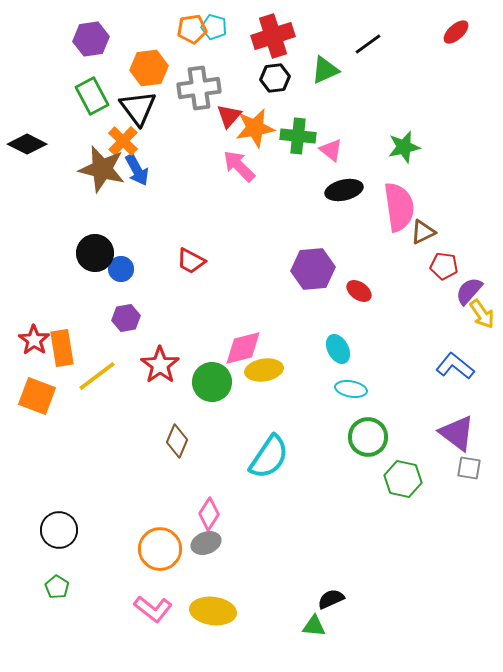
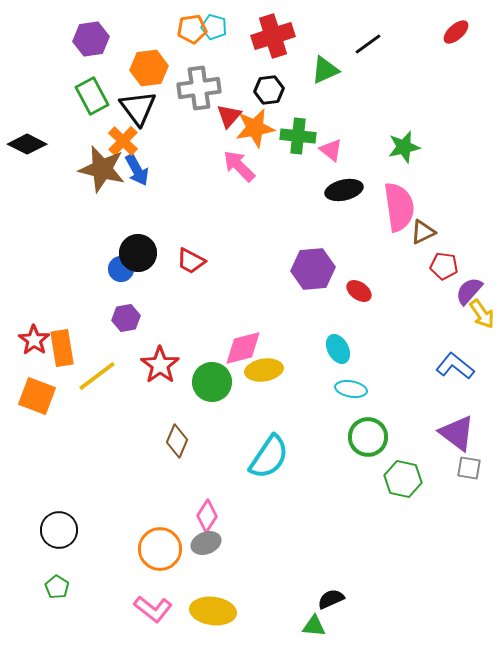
black hexagon at (275, 78): moved 6 px left, 12 px down
black circle at (95, 253): moved 43 px right
pink diamond at (209, 514): moved 2 px left, 2 px down
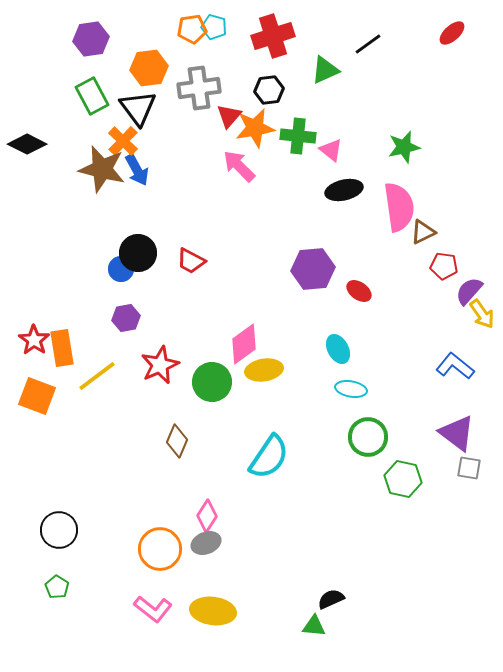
red ellipse at (456, 32): moved 4 px left, 1 px down
pink diamond at (243, 348): moved 1 px right, 4 px up; rotated 21 degrees counterclockwise
red star at (160, 365): rotated 12 degrees clockwise
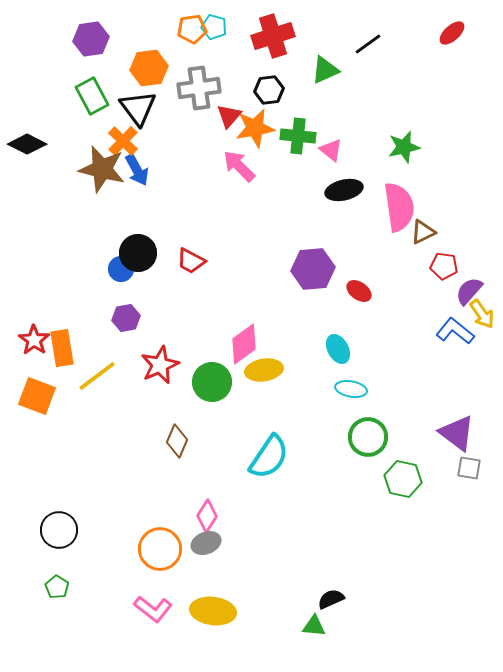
blue L-shape at (455, 366): moved 35 px up
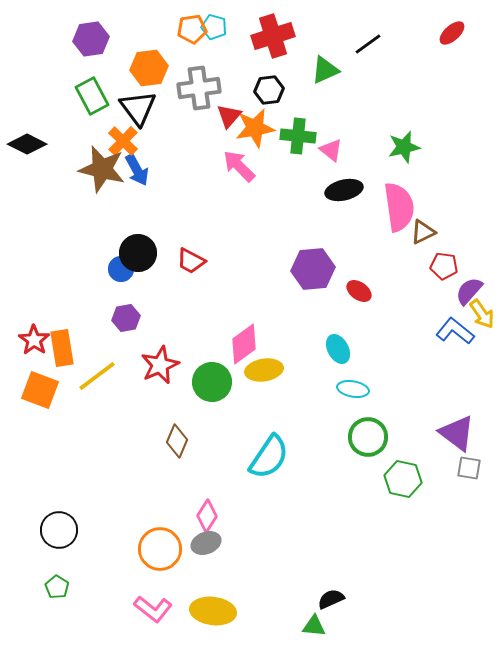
cyan ellipse at (351, 389): moved 2 px right
orange square at (37, 396): moved 3 px right, 6 px up
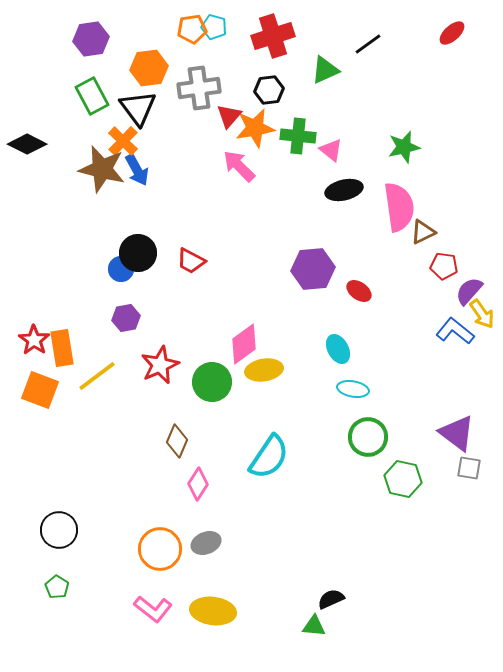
pink diamond at (207, 516): moved 9 px left, 32 px up
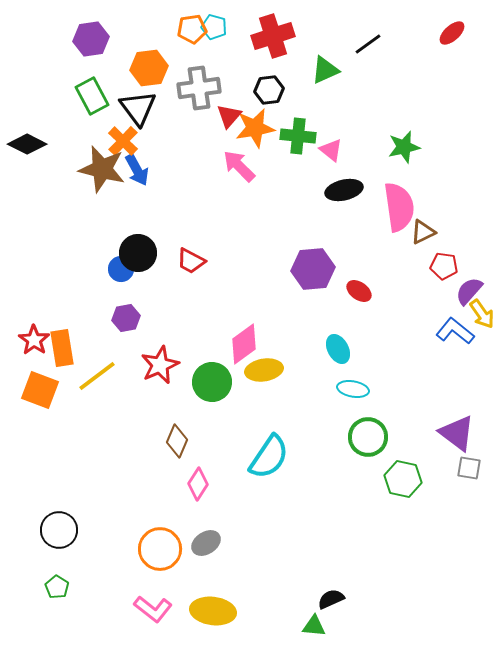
gray ellipse at (206, 543): rotated 12 degrees counterclockwise
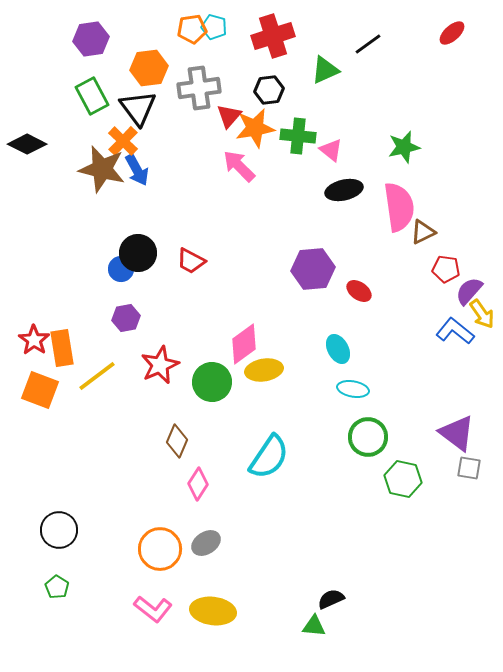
red pentagon at (444, 266): moved 2 px right, 3 px down
